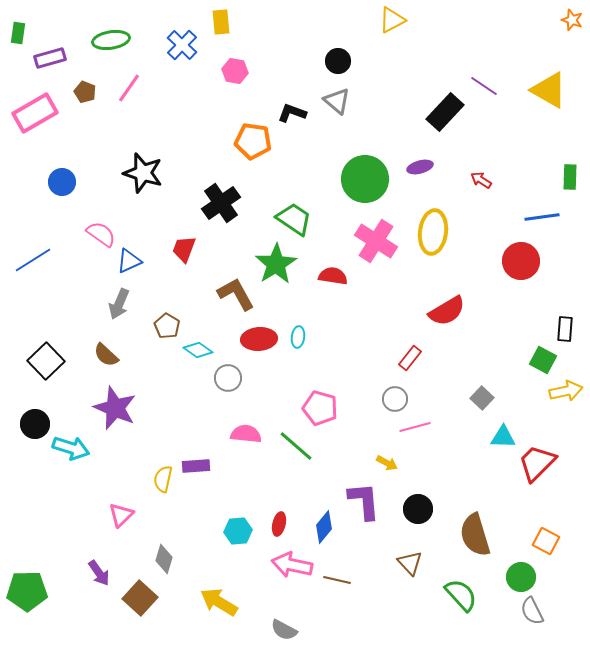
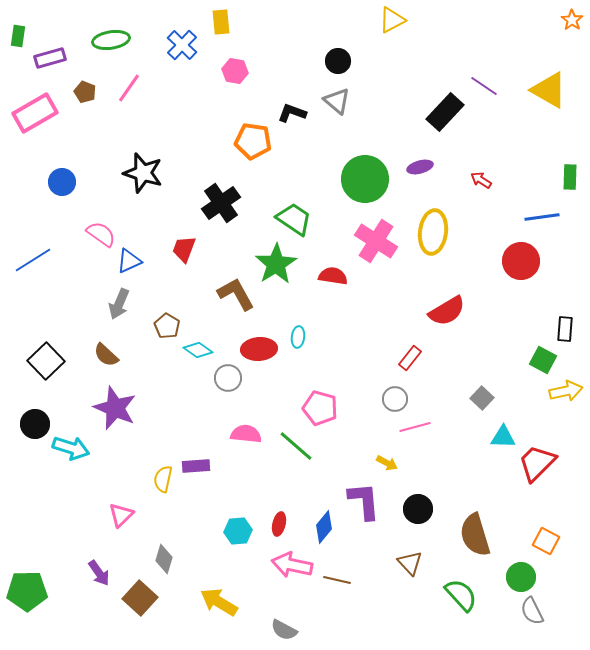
orange star at (572, 20): rotated 15 degrees clockwise
green rectangle at (18, 33): moved 3 px down
red ellipse at (259, 339): moved 10 px down
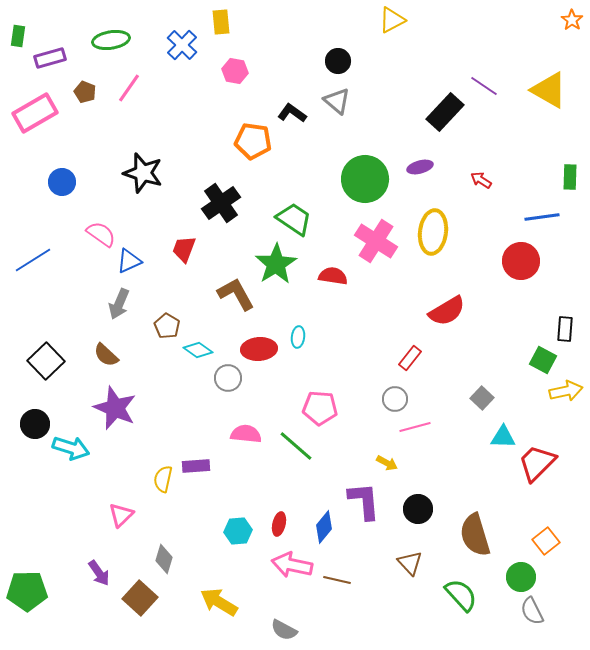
black L-shape at (292, 113): rotated 16 degrees clockwise
pink pentagon at (320, 408): rotated 12 degrees counterclockwise
orange square at (546, 541): rotated 24 degrees clockwise
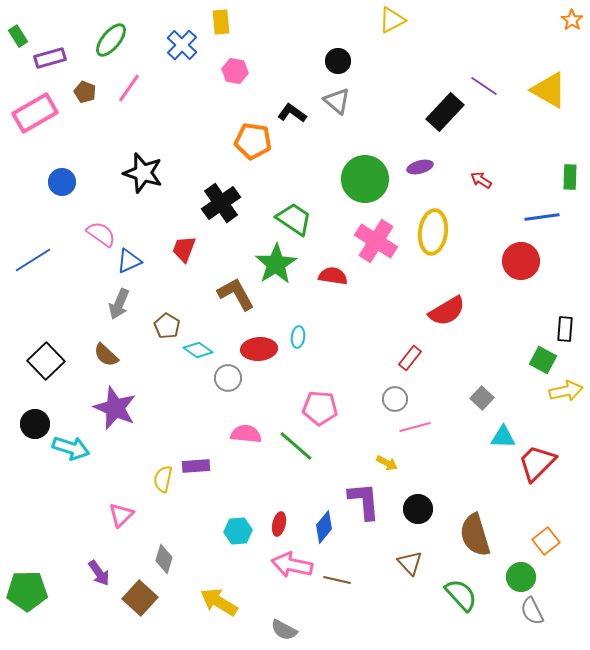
green rectangle at (18, 36): rotated 40 degrees counterclockwise
green ellipse at (111, 40): rotated 42 degrees counterclockwise
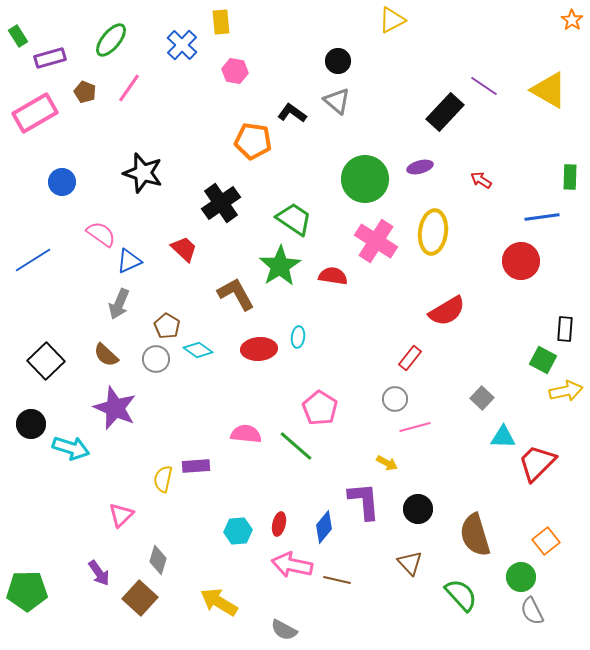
red trapezoid at (184, 249): rotated 112 degrees clockwise
green star at (276, 264): moved 4 px right, 2 px down
gray circle at (228, 378): moved 72 px left, 19 px up
pink pentagon at (320, 408): rotated 28 degrees clockwise
black circle at (35, 424): moved 4 px left
gray diamond at (164, 559): moved 6 px left, 1 px down
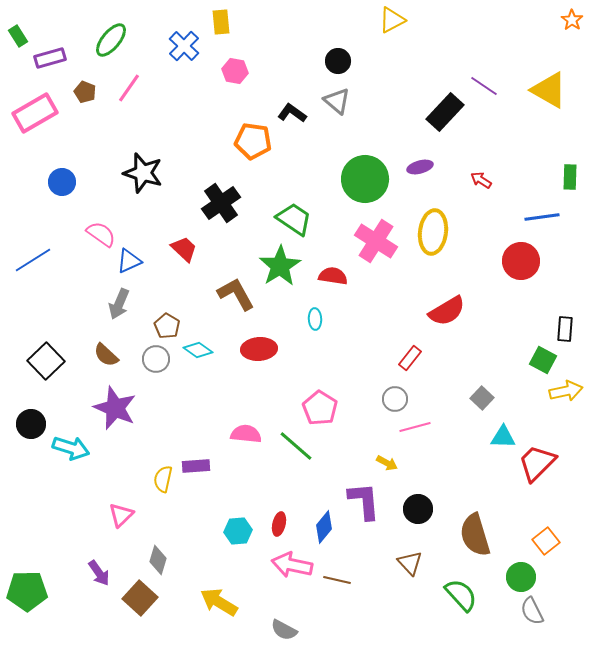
blue cross at (182, 45): moved 2 px right, 1 px down
cyan ellipse at (298, 337): moved 17 px right, 18 px up; rotated 10 degrees counterclockwise
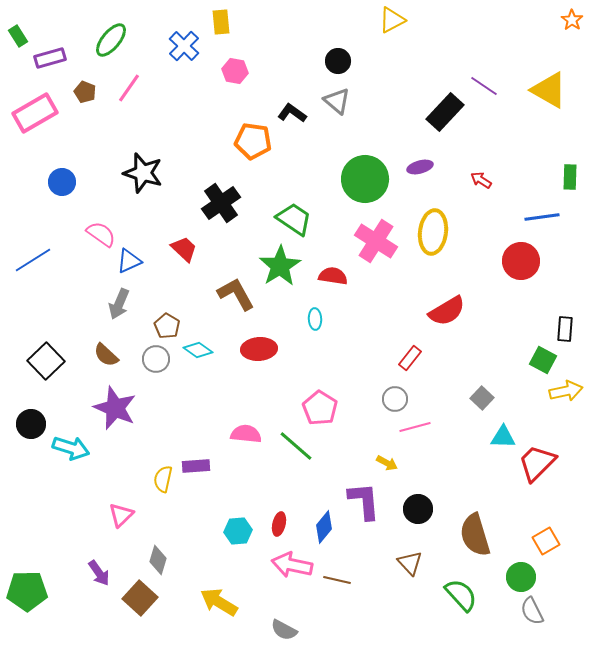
orange square at (546, 541): rotated 8 degrees clockwise
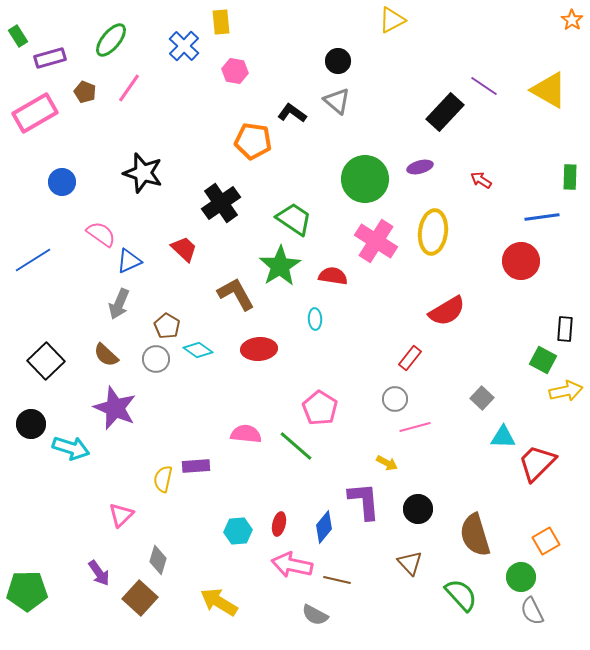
gray semicircle at (284, 630): moved 31 px right, 15 px up
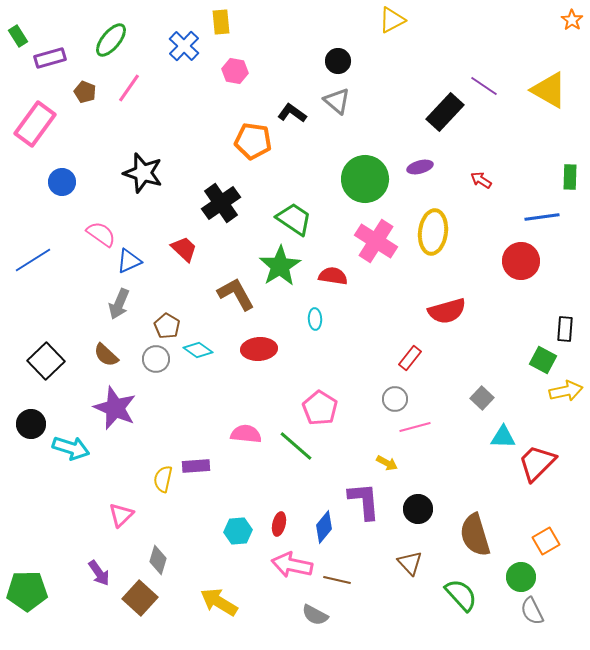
pink rectangle at (35, 113): moved 11 px down; rotated 24 degrees counterclockwise
red semicircle at (447, 311): rotated 15 degrees clockwise
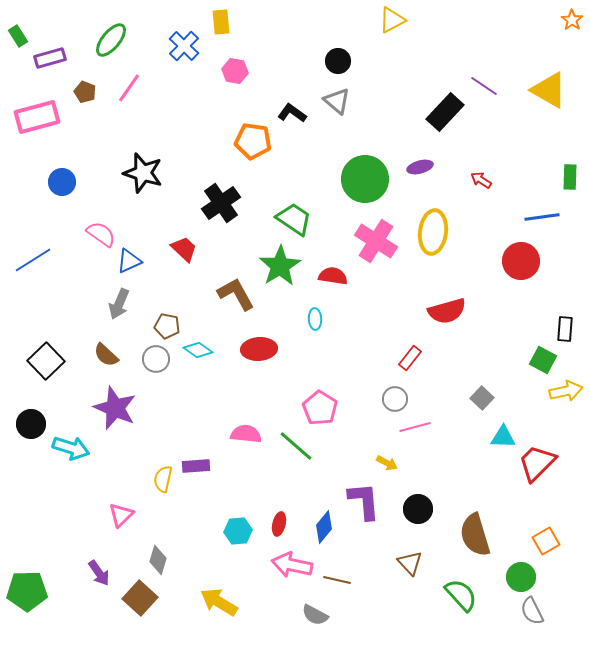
pink rectangle at (35, 124): moved 2 px right, 7 px up; rotated 39 degrees clockwise
brown pentagon at (167, 326): rotated 20 degrees counterclockwise
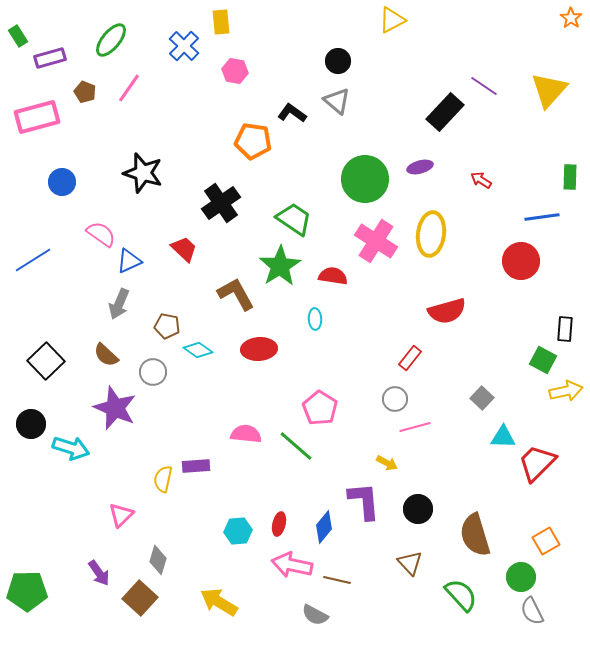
orange star at (572, 20): moved 1 px left, 2 px up
yellow triangle at (549, 90): rotated 42 degrees clockwise
yellow ellipse at (433, 232): moved 2 px left, 2 px down
gray circle at (156, 359): moved 3 px left, 13 px down
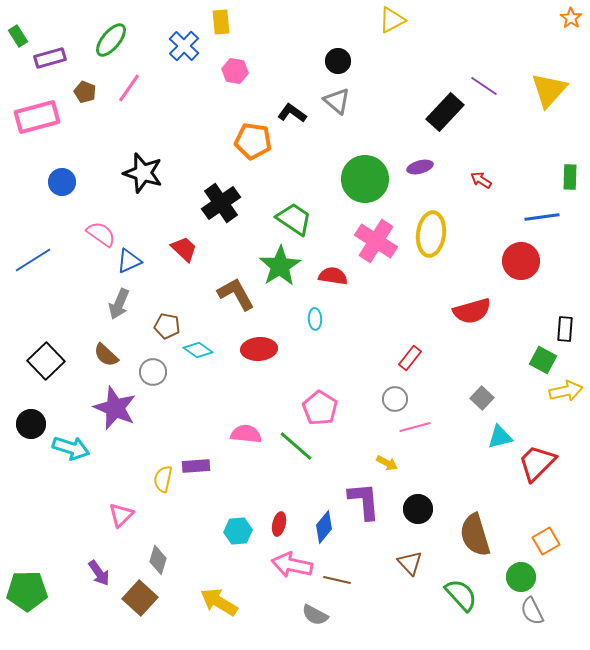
red semicircle at (447, 311): moved 25 px right
cyan triangle at (503, 437): moved 3 px left; rotated 16 degrees counterclockwise
